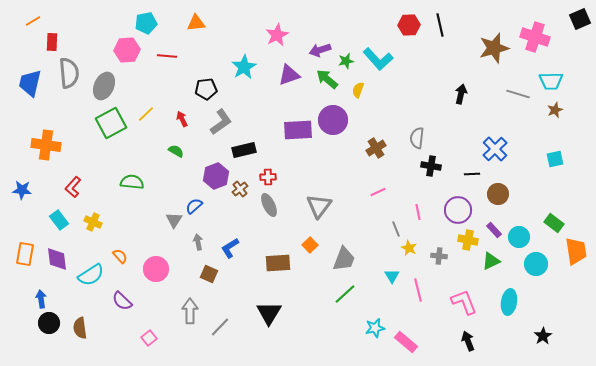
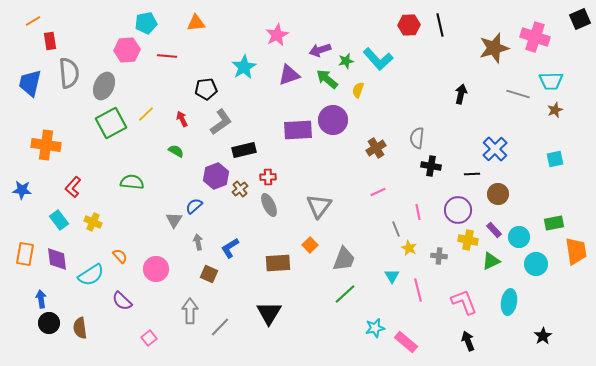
red rectangle at (52, 42): moved 2 px left, 1 px up; rotated 12 degrees counterclockwise
green rectangle at (554, 223): rotated 48 degrees counterclockwise
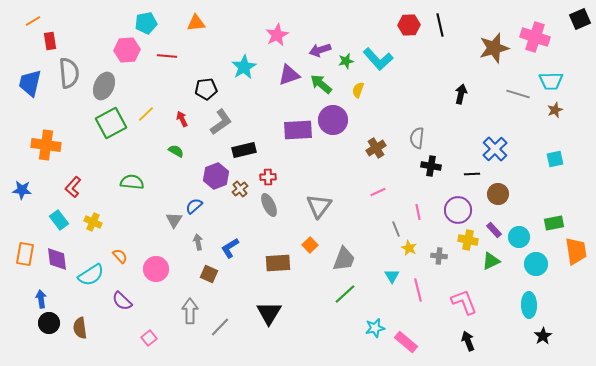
green arrow at (327, 79): moved 6 px left, 5 px down
cyan ellipse at (509, 302): moved 20 px right, 3 px down; rotated 10 degrees counterclockwise
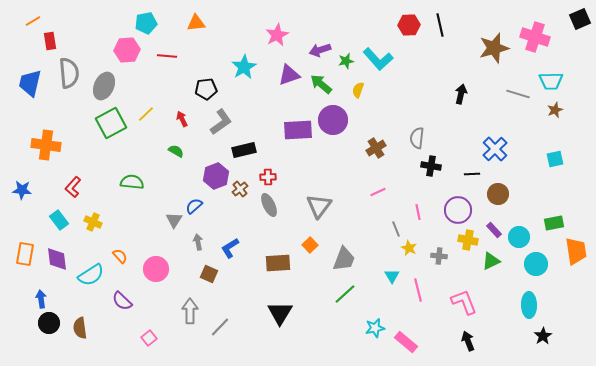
black triangle at (269, 313): moved 11 px right
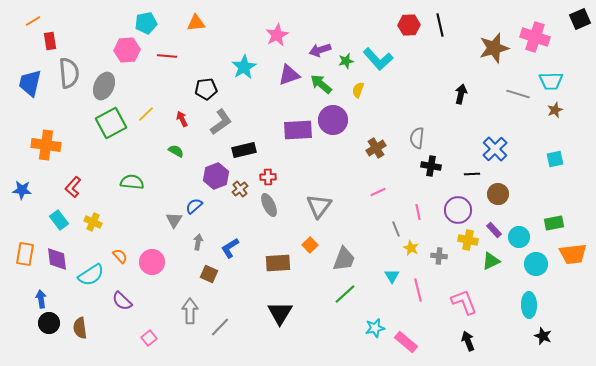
gray arrow at (198, 242): rotated 21 degrees clockwise
yellow star at (409, 248): moved 2 px right
orange trapezoid at (576, 251): moved 3 px left, 3 px down; rotated 92 degrees clockwise
pink circle at (156, 269): moved 4 px left, 7 px up
black star at (543, 336): rotated 18 degrees counterclockwise
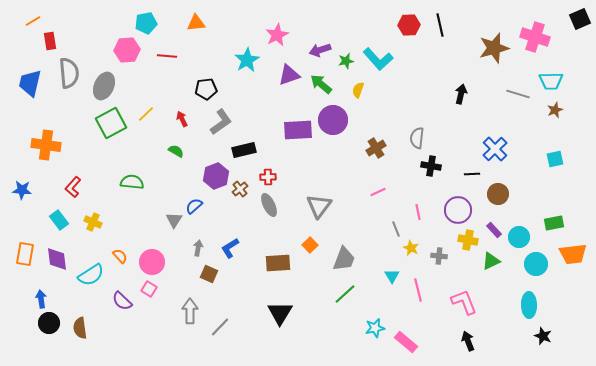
cyan star at (244, 67): moved 3 px right, 7 px up
gray arrow at (198, 242): moved 6 px down
pink square at (149, 338): moved 49 px up; rotated 21 degrees counterclockwise
